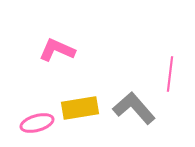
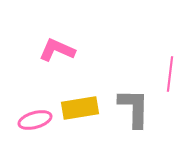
gray L-shape: rotated 42 degrees clockwise
pink ellipse: moved 2 px left, 3 px up
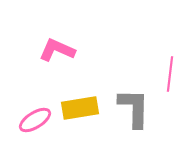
pink ellipse: rotated 16 degrees counterclockwise
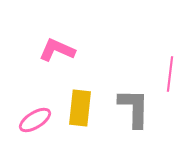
yellow rectangle: rotated 75 degrees counterclockwise
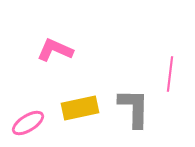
pink L-shape: moved 2 px left
yellow rectangle: rotated 72 degrees clockwise
pink ellipse: moved 7 px left, 3 px down
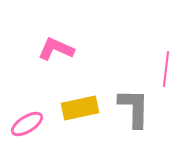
pink L-shape: moved 1 px right, 1 px up
pink line: moved 4 px left, 5 px up
pink ellipse: moved 1 px left, 1 px down
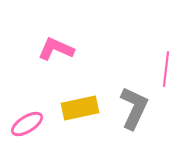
gray L-shape: rotated 24 degrees clockwise
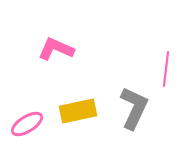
yellow rectangle: moved 2 px left, 3 px down
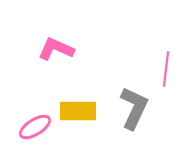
yellow rectangle: rotated 12 degrees clockwise
pink ellipse: moved 8 px right, 3 px down
